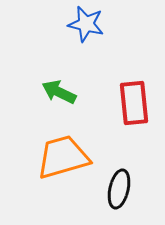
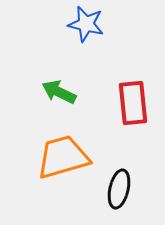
red rectangle: moved 1 px left
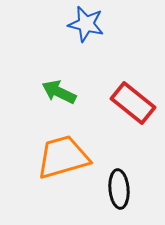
red rectangle: rotated 45 degrees counterclockwise
black ellipse: rotated 18 degrees counterclockwise
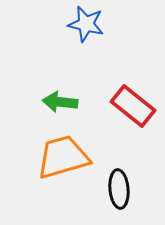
green arrow: moved 1 px right, 10 px down; rotated 20 degrees counterclockwise
red rectangle: moved 3 px down
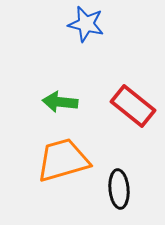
orange trapezoid: moved 3 px down
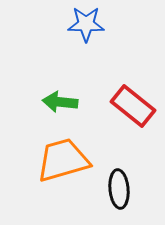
blue star: rotated 12 degrees counterclockwise
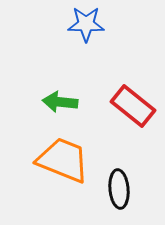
orange trapezoid: rotated 38 degrees clockwise
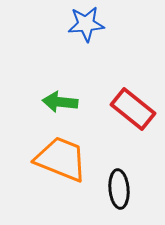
blue star: rotated 6 degrees counterclockwise
red rectangle: moved 3 px down
orange trapezoid: moved 2 px left, 1 px up
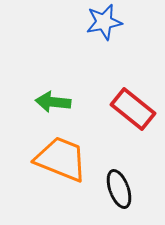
blue star: moved 18 px right, 2 px up; rotated 6 degrees counterclockwise
green arrow: moved 7 px left
black ellipse: rotated 15 degrees counterclockwise
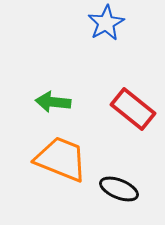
blue star: moved 2 px right, 1 px down; rotated 18 degrees counterclockwise
black ellipse: rotated 48 degrees counterclockwise
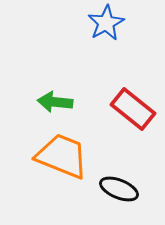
green arrow: moved 2 px right
orange trapezoid: moved 1 px right, 3 px up
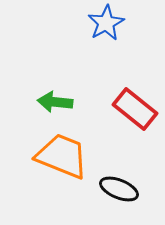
red rectangle: moved 2 px right
